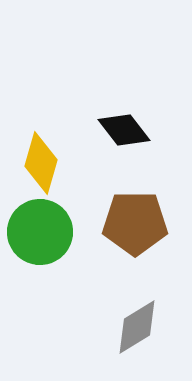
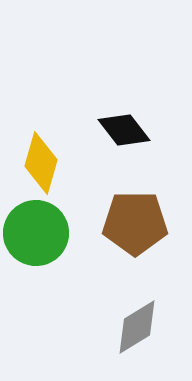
green circle: moved 4 px left, 1 px down
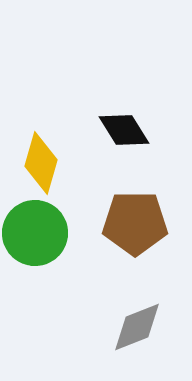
black diamond: rotated 6 degrees clockwise
green circle: moved 1 px left
gray diamond: rotated 10 degrees clockwise
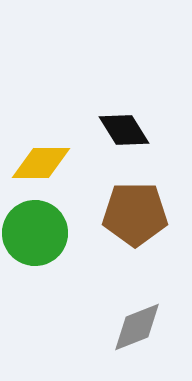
yellow diamond: rotated 74 degrees clockwise
brown pentagon: moved 9 px up
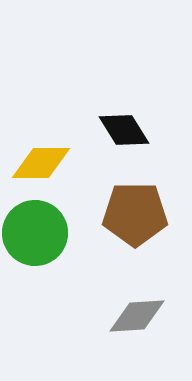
gray diamond: moved 11 px up; rotated 18 degrees clockwise
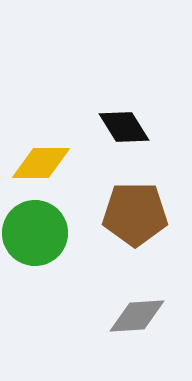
black diamond: moved 3 px up
